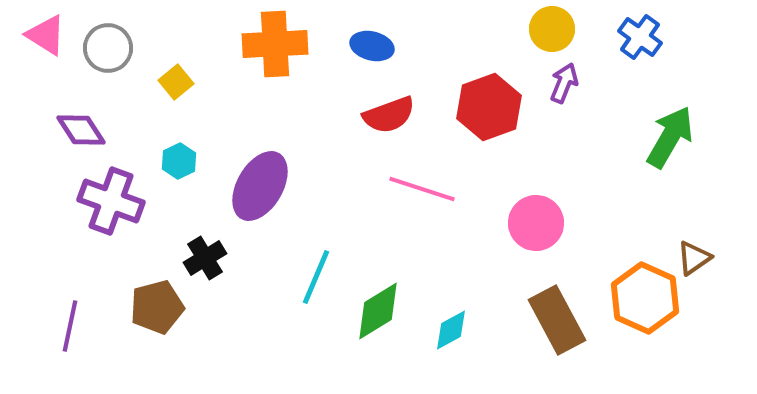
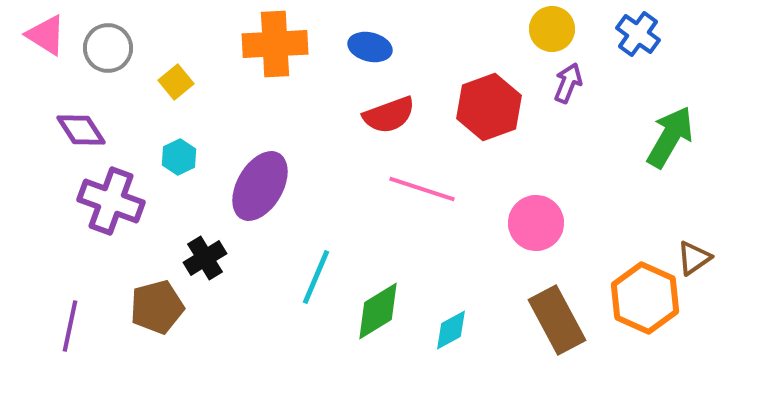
blue cross: moved 2 px left, 3 px up
blue ellipse: moved 2 px left, 1 px down
purple arrow: moved 4 px right
cyan hexagon: moved 4 px up
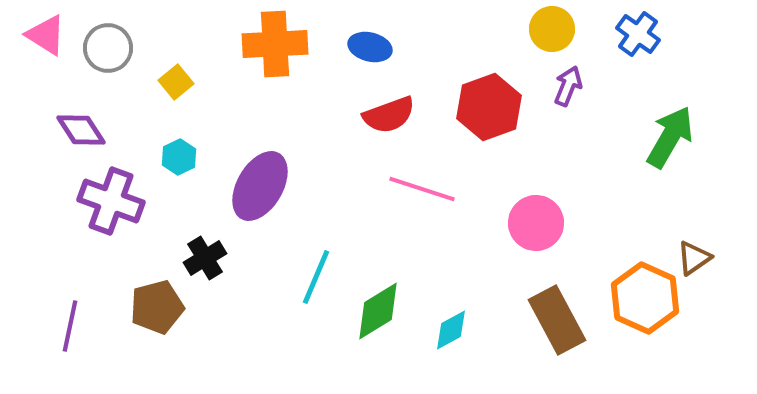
purple arrow: moved 3 px down
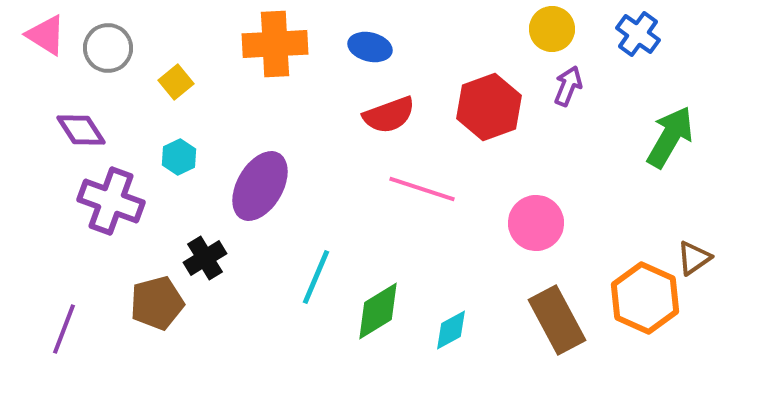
brown pentagon: moved 4 px up
purple line: moved 6 px left, 3 px down; rotated 9 degrees clockwise
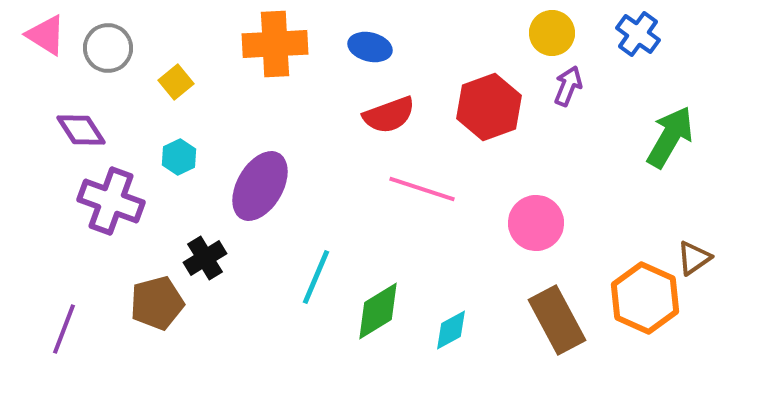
yellow circle: moved 4 px down
